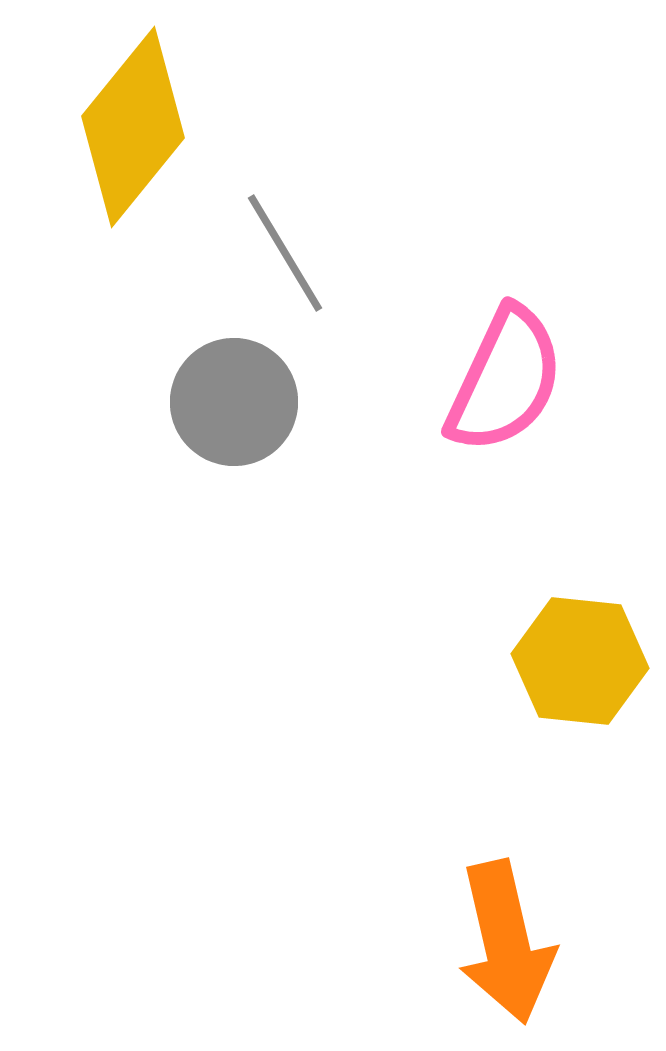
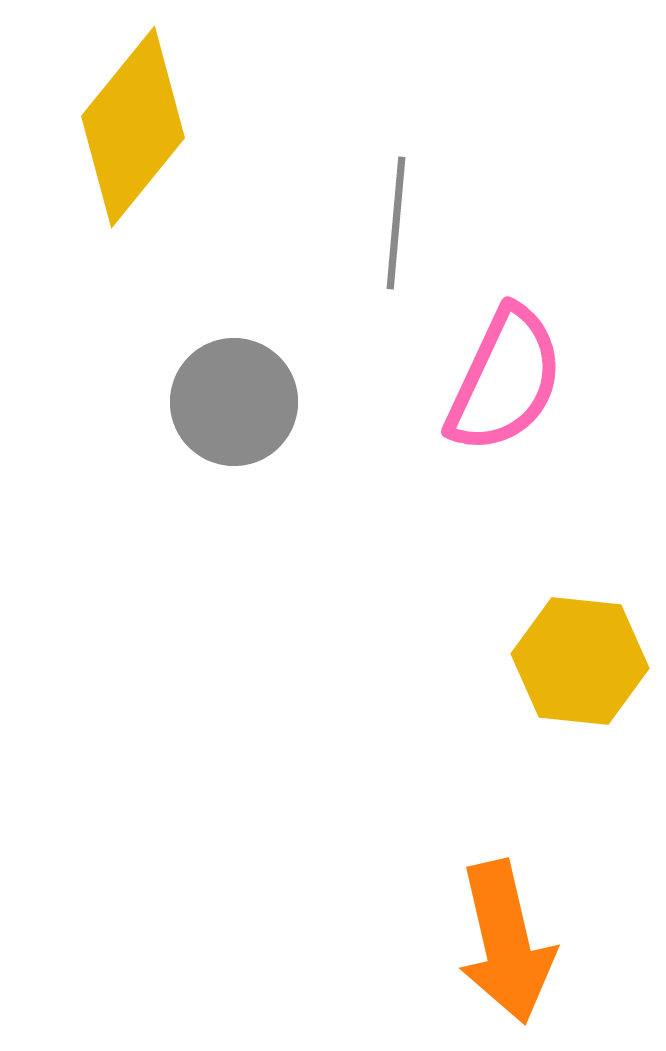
gray line: moved 111 px right, 30 px up; rotated 36 degrees clockwise
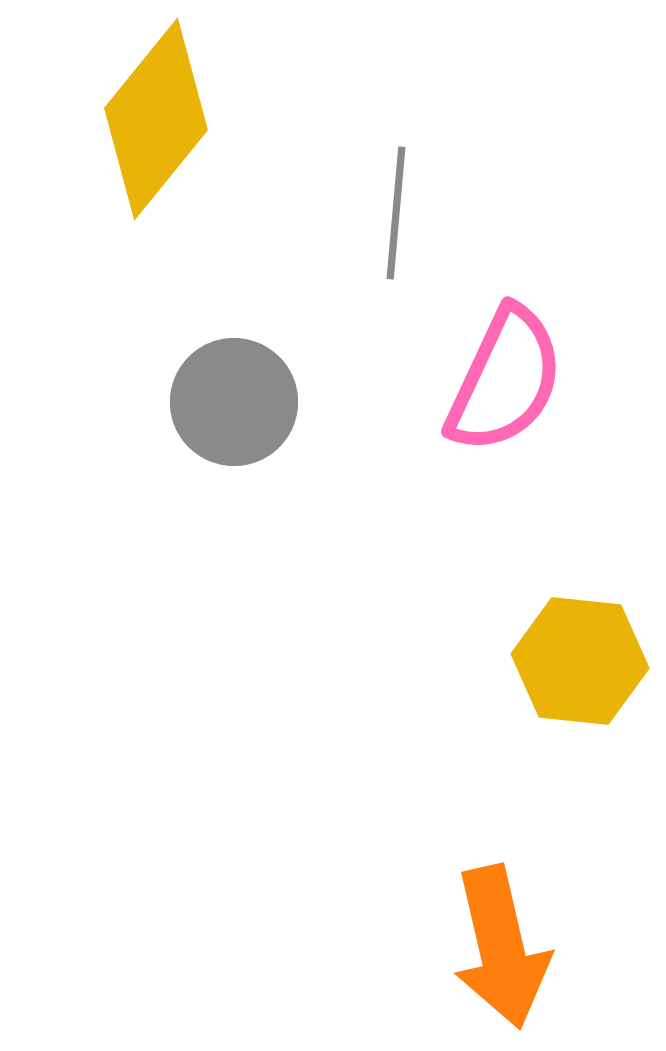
yellow diamond: moved 23 px right, 8 px up
gray line: moved 10 px up
orange arrow: moved 5 px left, 5 px down
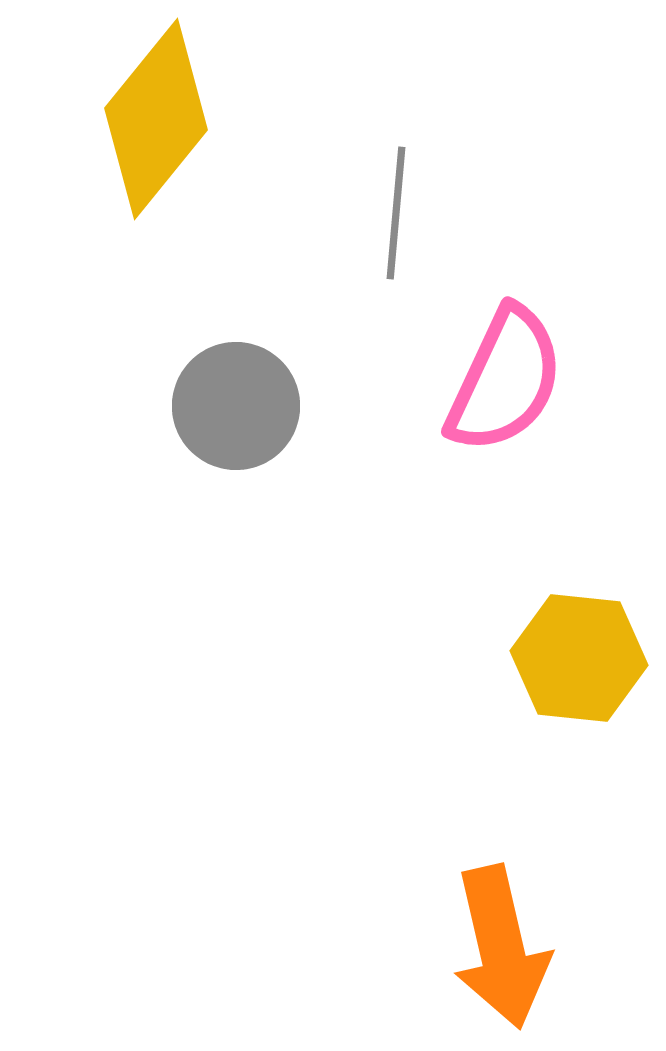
gray circle: moved 2 px right, 4 px down
yellow hexagon: moved 1 px left, 3 px up
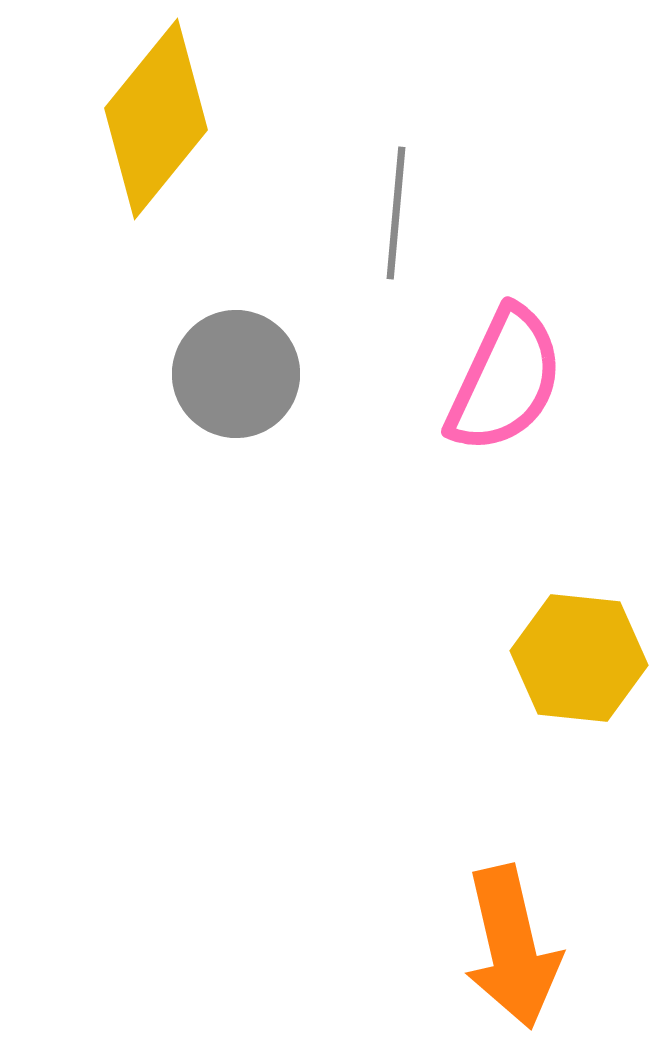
gray circle: moved 32 px up
orange arrow: moved 11 px right
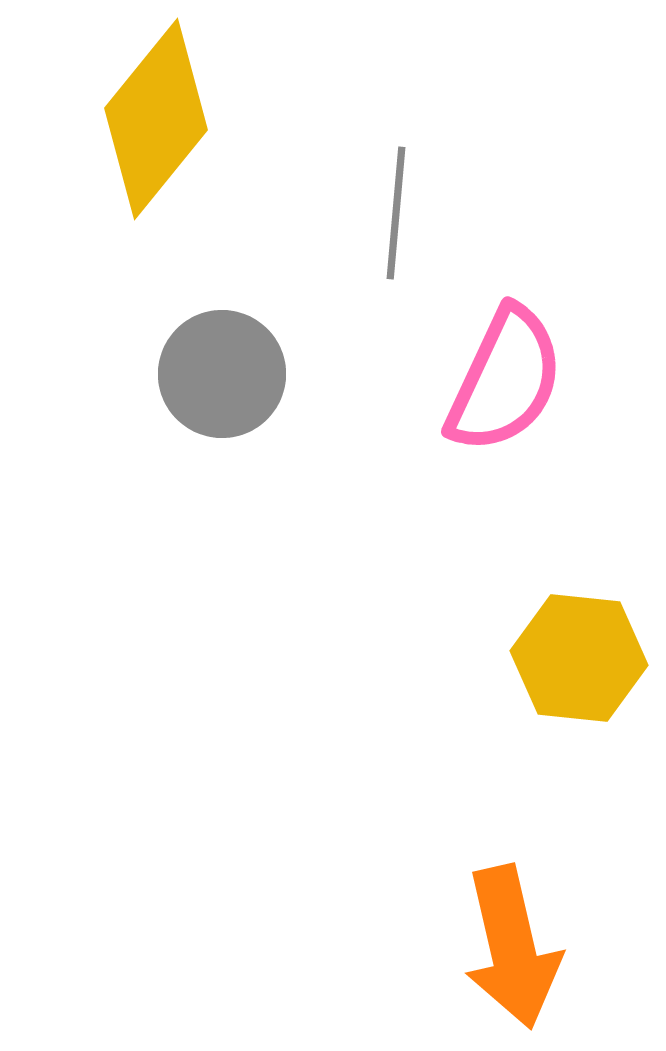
gray circle: moved 14 px left
